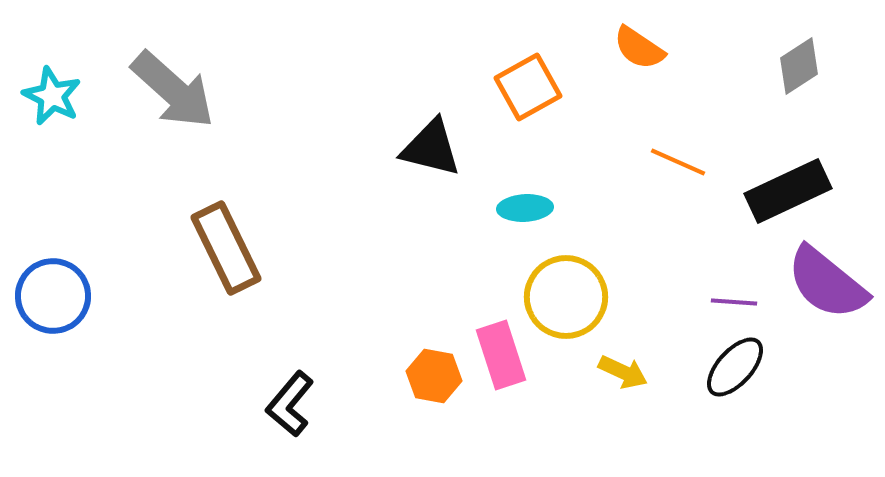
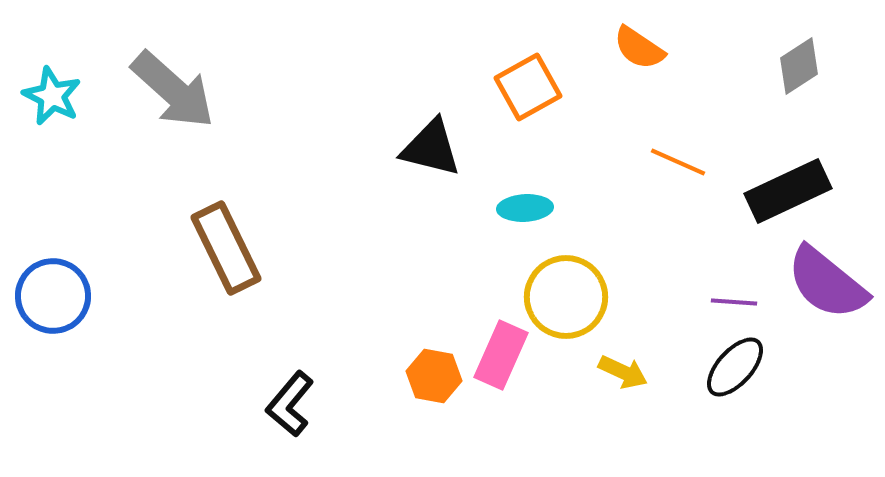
pink rectangle: rotated 42 degrees clockwise
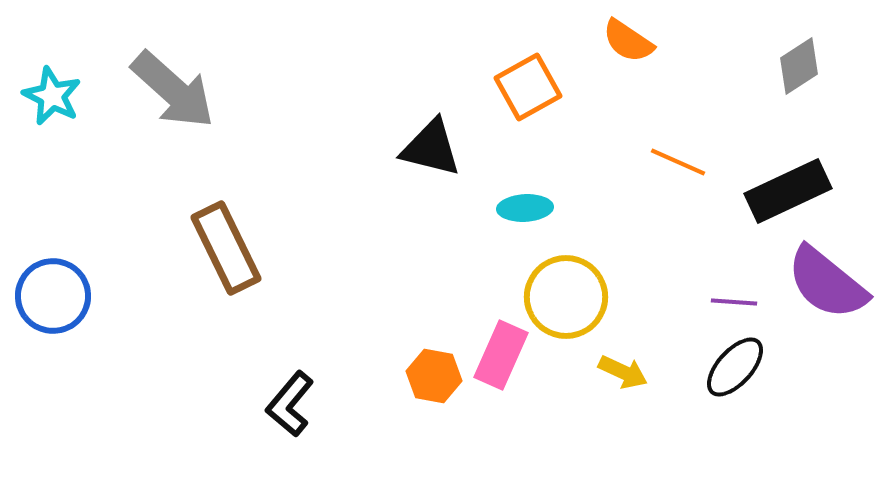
orange semicircle: moved 11 px left, 7 px up
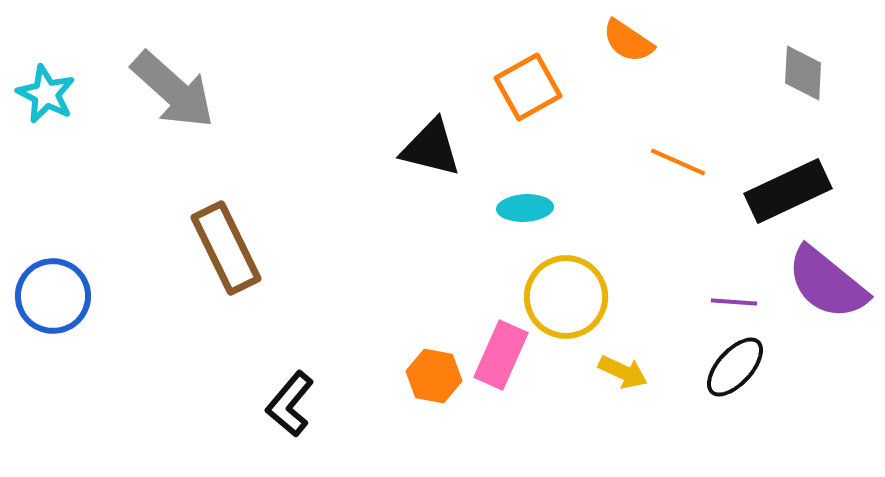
gray diamond: moved 4 px right, 7 px down; rotated 54 degrees counterclockwise
cyan star: moved 6 px left, 2 px up
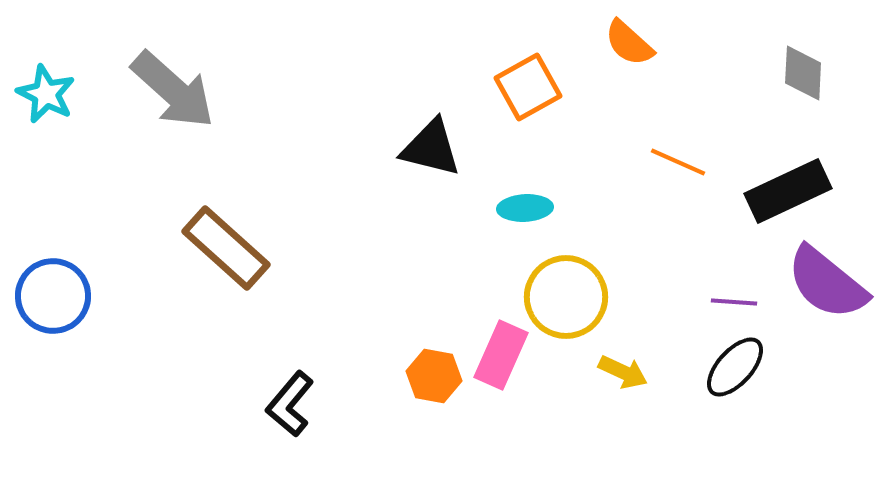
orange semicircle: moved 1 px right, 2 px down; rotated 8 degrees clockwise
brown rectangle: rotated 22 degrees counterclockwise
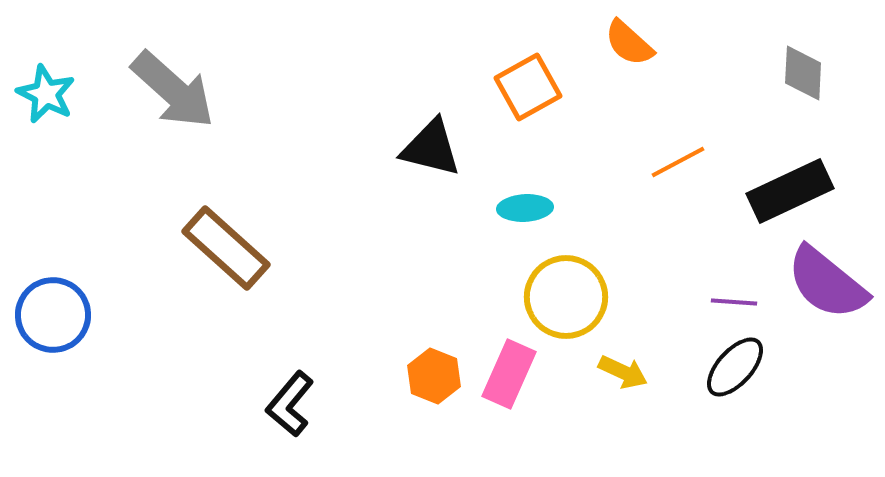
orange line: rotated 52 degrees counterclockwise
black rectangle: moved 2 px right
blue circle: moved 19 px down
pink rectangle: moved 8 px right, 19 px down
orange hexagon: rotated 12 degrees clockwise
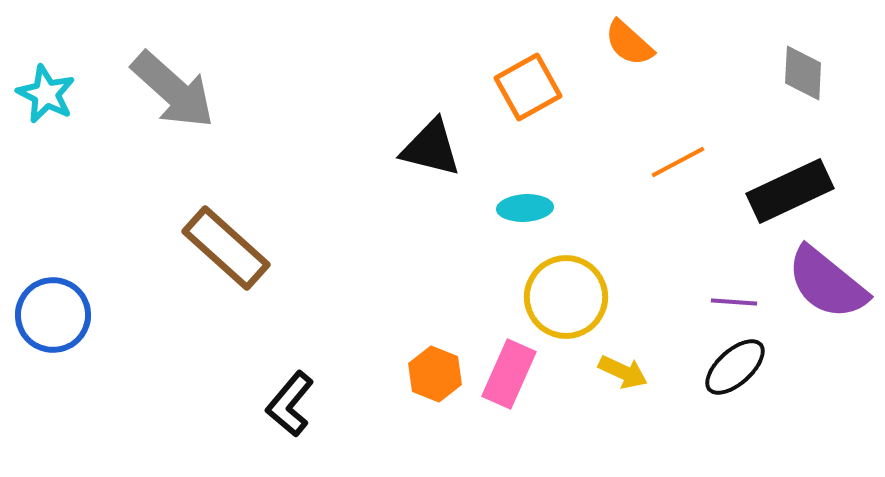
black ellipse: rotated 6 degrees clockwise
orange hexagon: moved 1 px right, 2 px up
